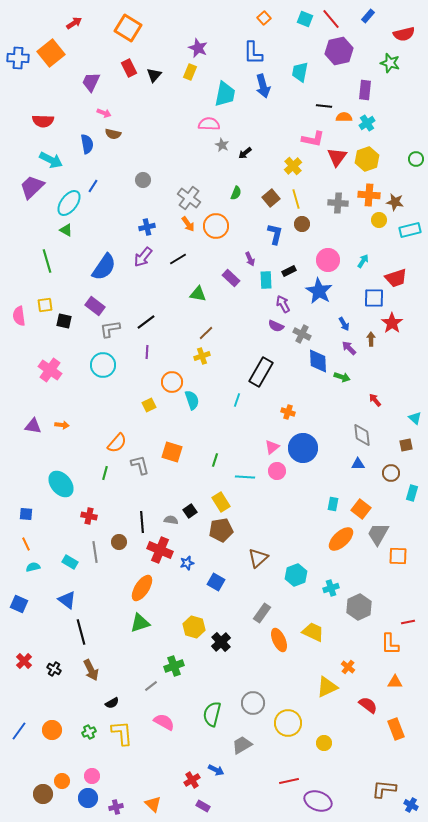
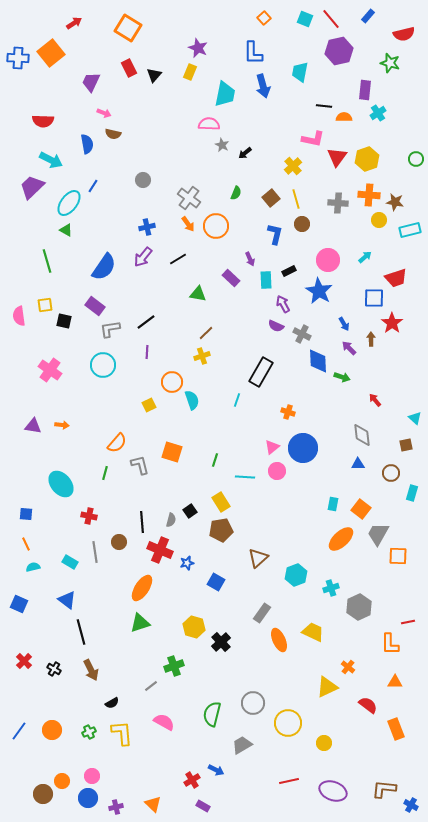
cyan cross at (367, 123): moved 11 px right, 10 px up
cyan arrow at (363, 261): moved 2 px right, 4 px up; rotated 16 degrees clockwise
gray semicircle at (171, 520): rotated 96 degrees clockwise
purple ellipse at (318, 801): moved 15 px right, 10 px up
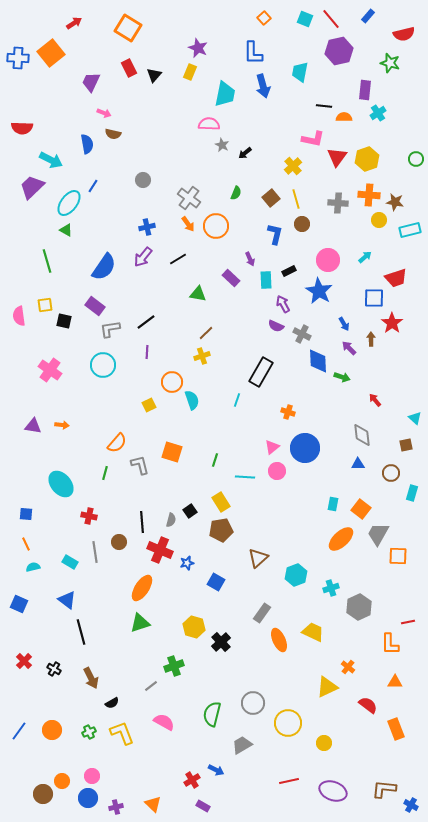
red semicircle at (43, 121): moved 21 px left, 7 px down
blue circle at (303, 448): moved 2 px right
brown arrow at (91, 670): moved 8 px down
yellow L-shape at (122, 733): rotated 16 degrees counterclockwise
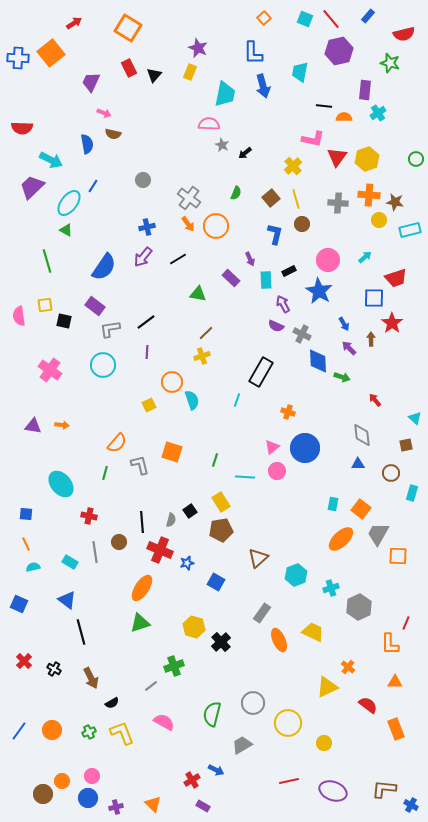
red line at (408, 622): moved 2 px left, 1 px down; rotated 56 degrees counterclockwise
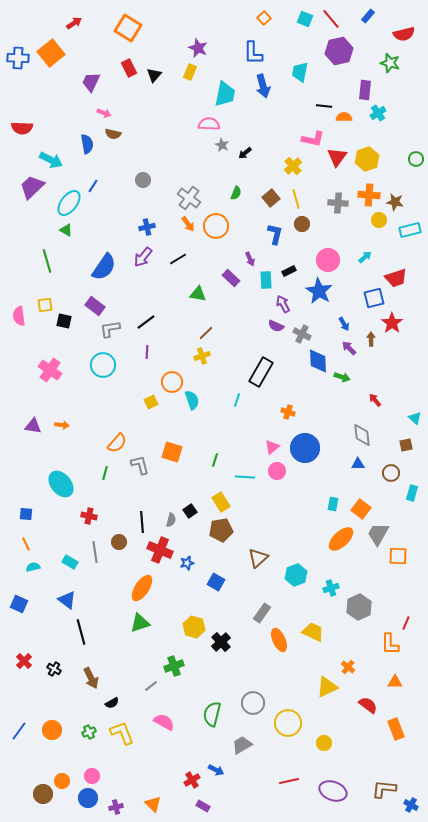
blue square at (374, 298): rotated 15 degrees counterclockwise
yellow square at (149, 405): moved 2 px right, 3 px up
